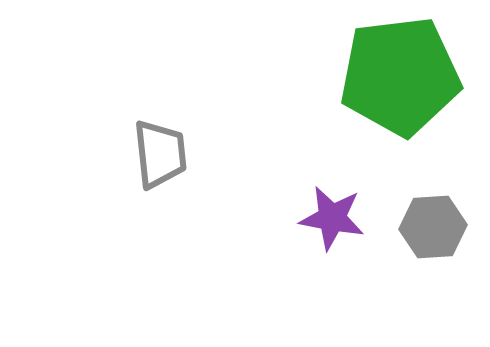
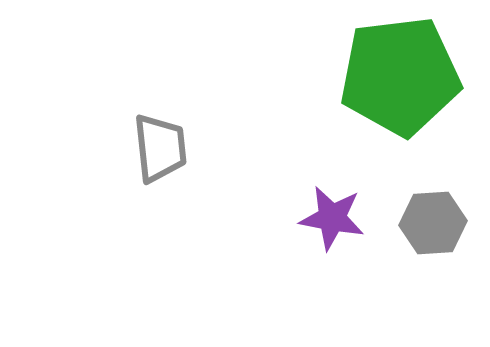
gray trapezoid: moved 6 px up
gray hexagon: moved 4 px up
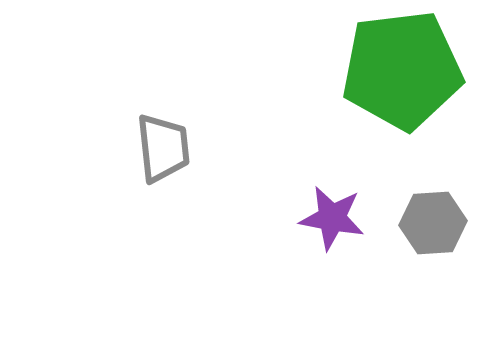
green pentagon: moved 2 px right, 6 px up
gray trapezoid: moved 3 px right
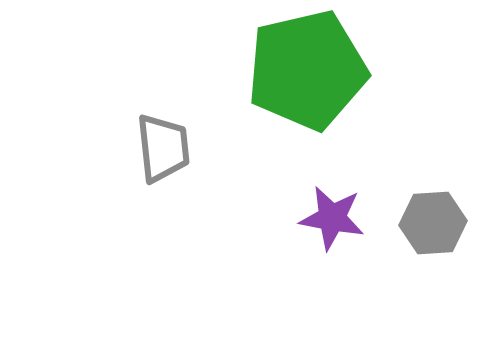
green pentagon: moved 95 px left; rotated 6 degrees counterclockwise
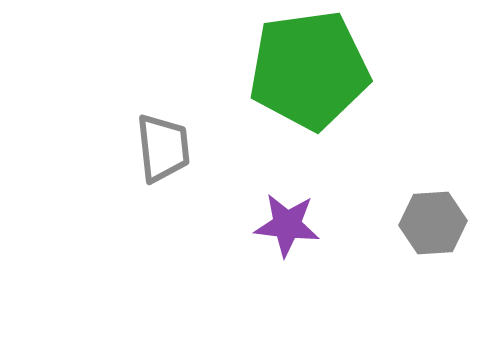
green pentagon: moved 2 px right; rotated 5 degrees clockwise
purple star: moved 45 px left, 7 px down; rotated 4 degrees counterclockwise
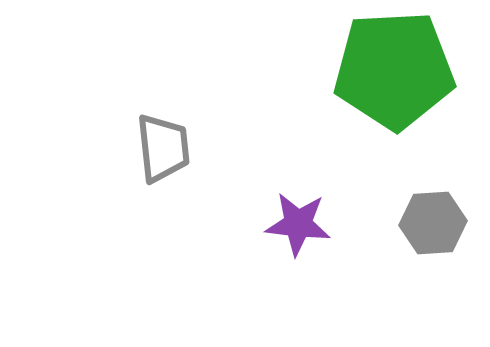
green pentagon: moved 85 px right; rotated 5 degrees clockwise
purple star: moved 11 px right, 1 px up
